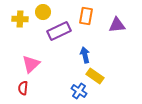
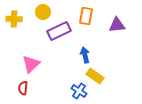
yellow cross: moved 6 px left
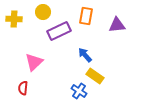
blue arrow: rotated 28 degrees counterclockwise
pink triangle: moved 3 px right, 2 px up
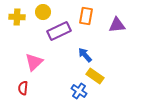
yellow cross: moved 3 px right, 2 px up
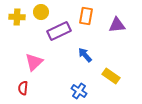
yellow circle: moved 2 px left
yellow rectangle: moved 16 px right
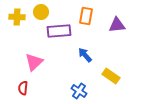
purple rectangle: rotated 20 degrees clockwise
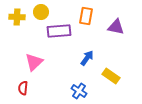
purple triangle: moved 1 px left, 2 px down; rotated 18 degrees clockwise
blue arrow: moved 2 px right, 3 px down; rotated 77 degrees clockwise
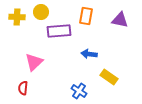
purple triangle: moved 4 px right, 7 px up
blue arrow: moved 2 px right, 4 px up; rotated 119 degrees counterclockwise
yellow rectangle: moved 2 px left, 1 px down
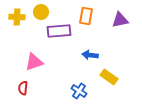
purple triangle: rotated 24 degrees counterclockwise
blue arrow: moved 1 px right, 1 px down
pink triangle: rotated 24 degrees clockwise
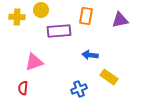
yellow circle: moved 2 px up
blue cross: moved 2 px up; rotated 35 degrees clockwise
